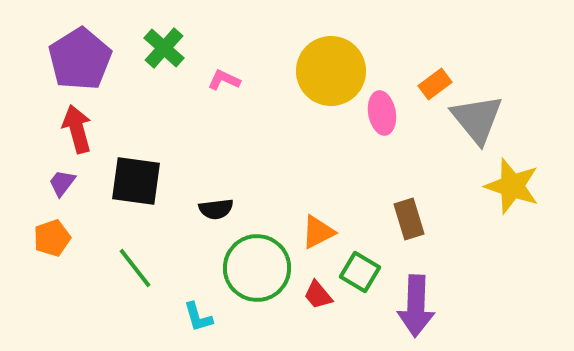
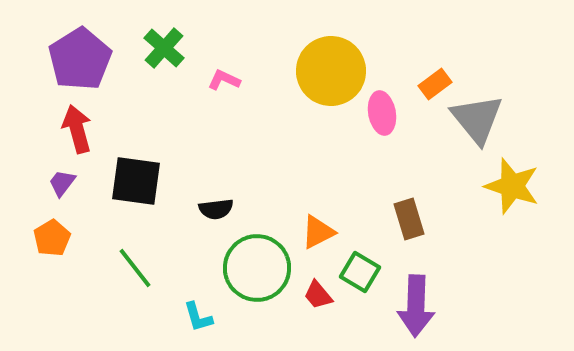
orange pentagon: rotated 12 degrees counterclockwise
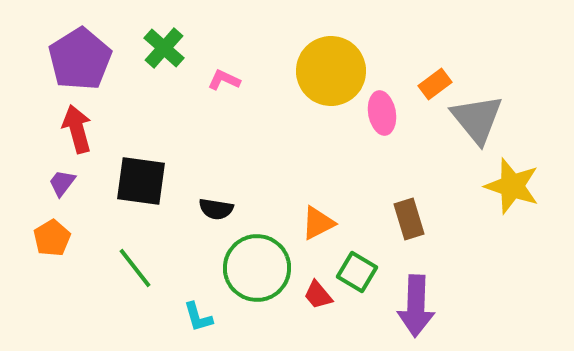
black square: moved 5 px right
black semicircle: rotated 16 degrees clockwise
orange triangle: moved 9 px up
green square: moved 3 px left
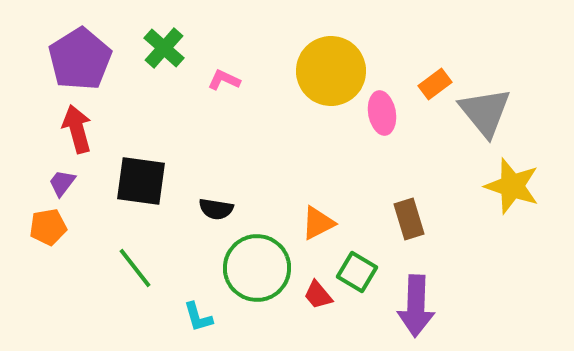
gray triangle: moved 8 px right, 7 px up
orange pentagon: moved 4 px left, 11 px up; rotated 21 degrees clockwise
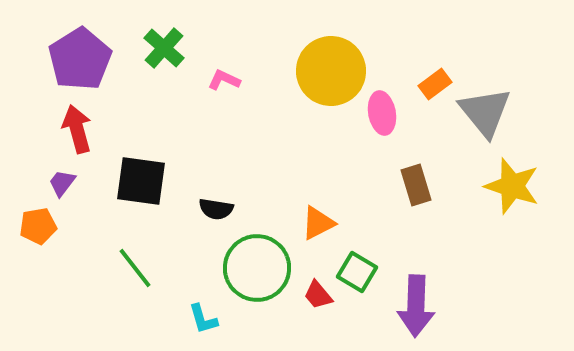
brown rectangle: moved 7 px right, 34 px up
orange pentagon: moved 10 px left, 1 px up
cyan L-shape: moved 5 px right, 2 px down
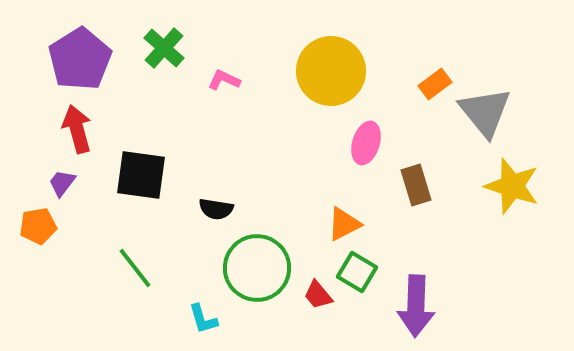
pink ellipse: moved 16 px left, 30 px down; rotated 27 degrees clockwise
black square: moved 6 px up
orange triangle: moved 26 px right, 1 px down
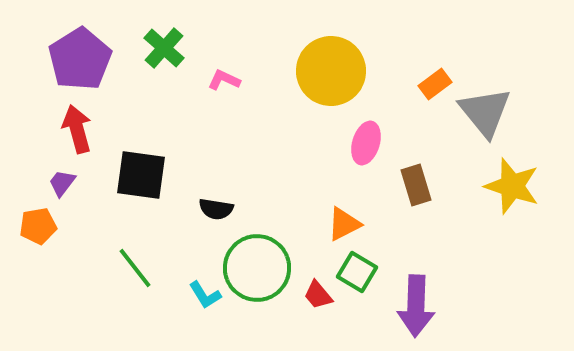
cyan L-shape: moved 2 px right, 24 px up; rotated 16 degrees counterclockwise
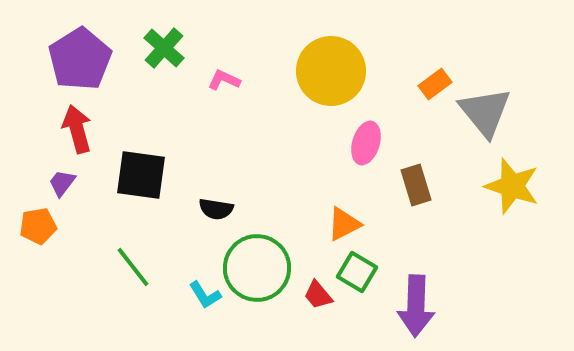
green line: moved 2 px left, 1 px up
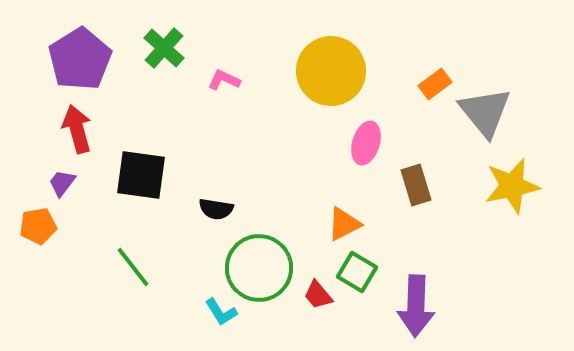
yellow star: rotated 30 degrees counterclockwise
green circle: moved 2 px right
cyan L-shape: moved 16 px right, 17 px down
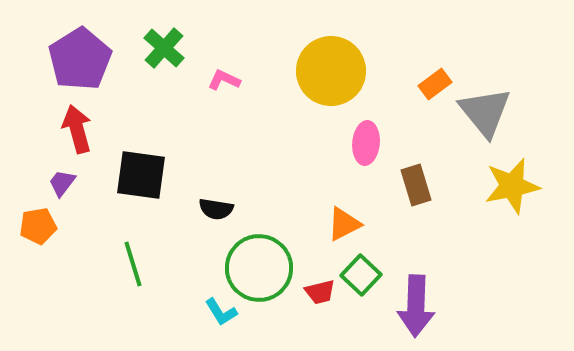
pink ellipse: rotated 12 degrees counterclockwise
green line: moved 3 px up; rotated 21 degrees clockwise
green square: moved 4 px right, 3 px down; rotated 12 degrees clockwise
red trapezoid: moved 2 px right, 3 px up; rotated 64 degrees counterclockwise
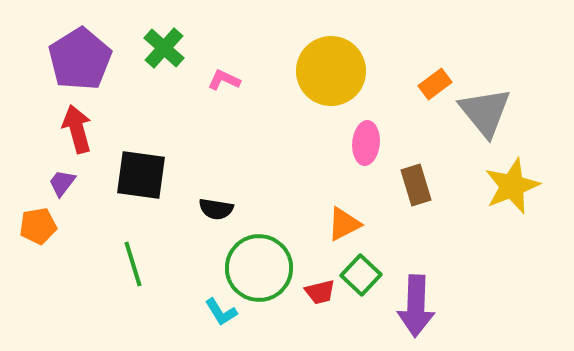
yellow star: rotated 10 degrees counterclockwise
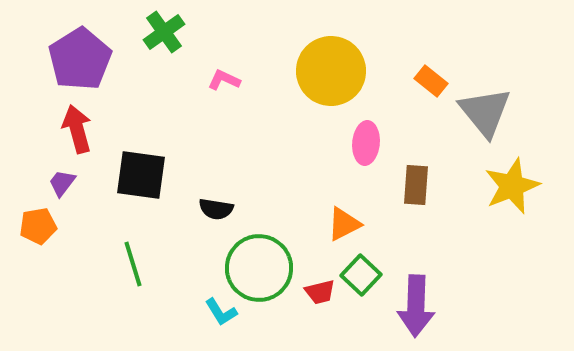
green cross: moved 16 px up; rotated 12 degrees clockwise
orange rectangle: moved 4 px left, 3 px up; rotated 76 degrees clockwise
brown rectangle: rotated 21 degrees clockwise
